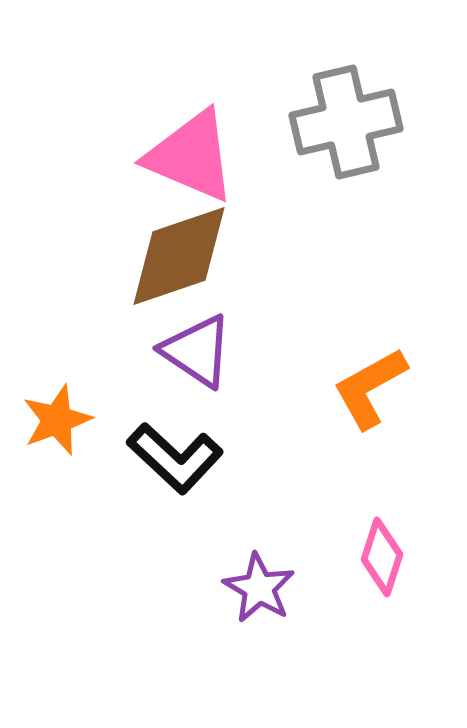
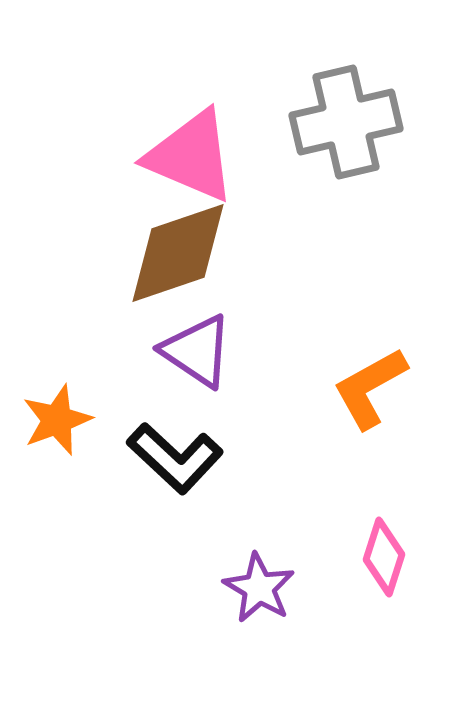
brown diamond: moved 1 px left, 3 px up
pink diamond: moved 2 px right
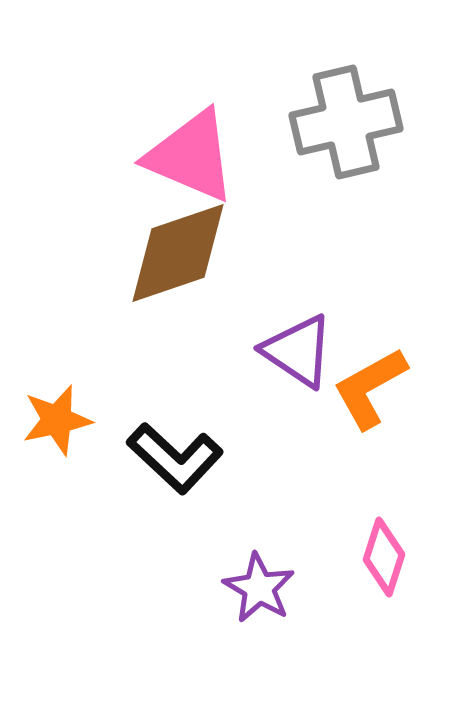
purple triangle: moved 101 px right
orange star: rotated 8 degrees clockwise
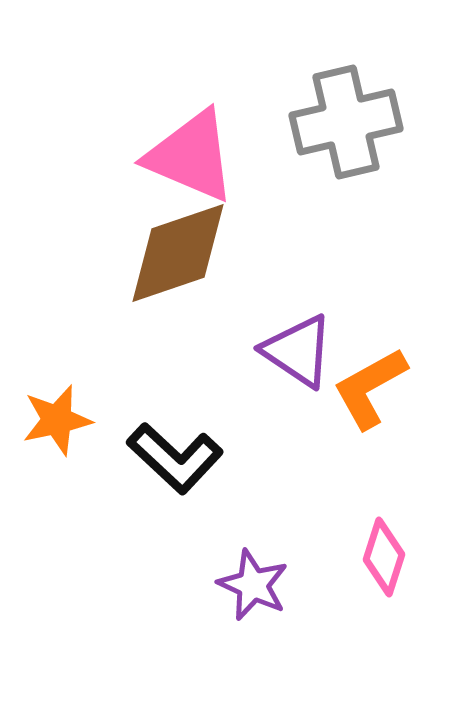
purple star: moved 6 px left, 3 px up; rotated 6 degrees counterclockwise
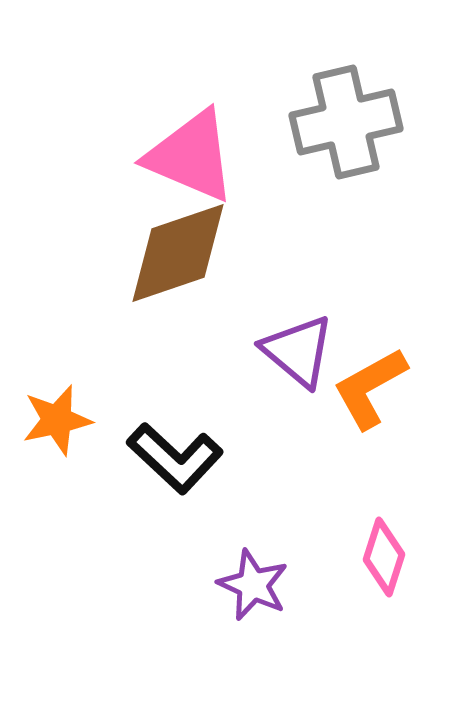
purple triangle: rotated 6 degrees clockwise
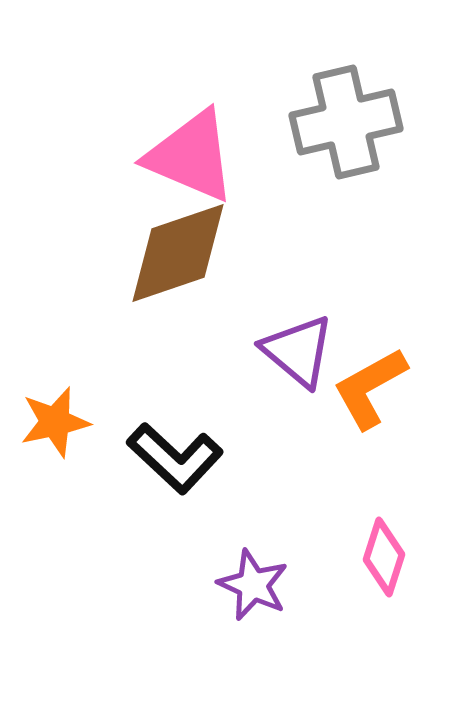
orange star: moved 2 px left, 2 px down
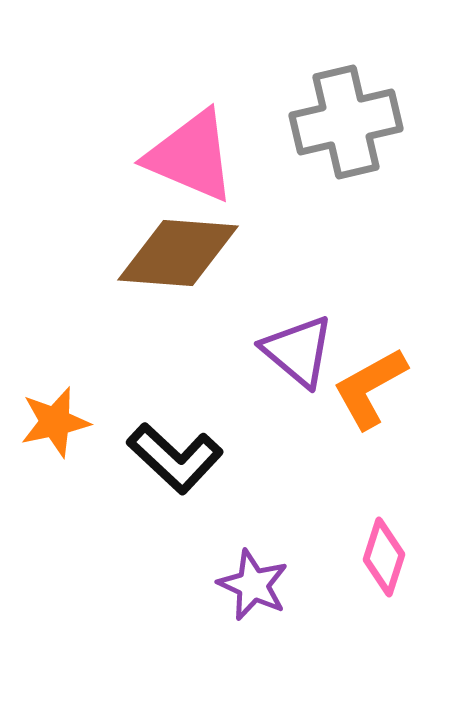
brown diamond: rotated 23 degrees clockwise
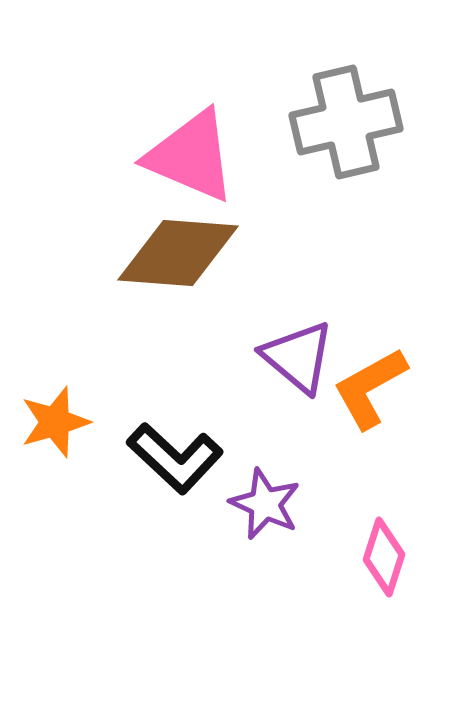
purple triangle: moved 6 px down
orange star: rotated 4 degrees counterclockwise
purple star: moved 12 px right, 81 px up
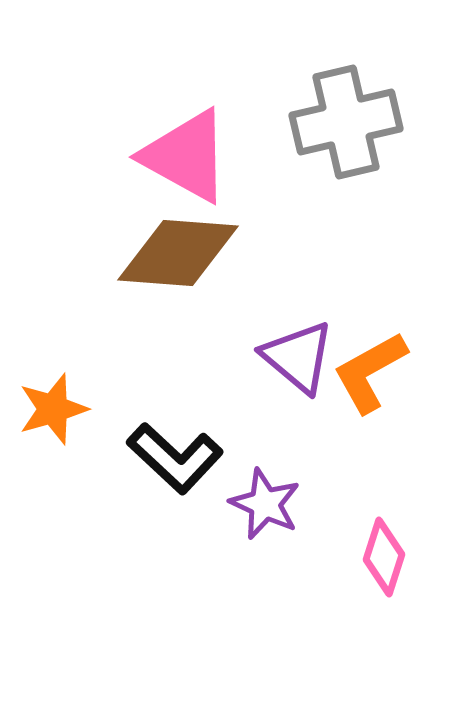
pink triangle: moved 5 px left; rotated 6 degrees clockwise
orange L-shape: moved 16 px up
orange star: moved 2 px left, 13 px up
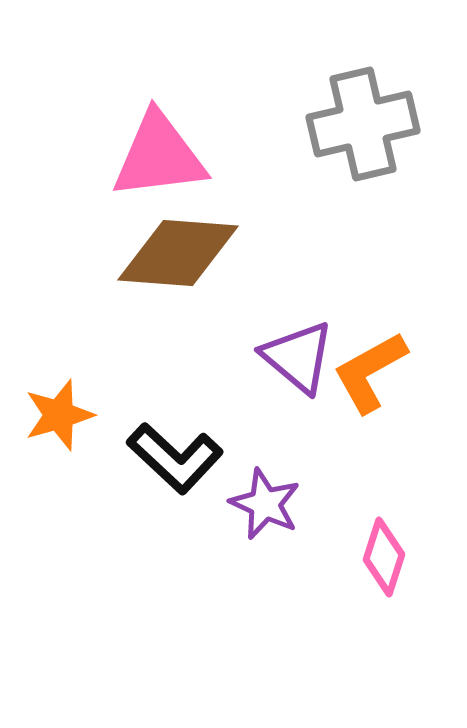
gray cross: moved 17 px right, 2 px down
pink triangle: moved 27 px left; rotated 36 degrees counterclockwise
orange star: moved 6 px right, 6 px down
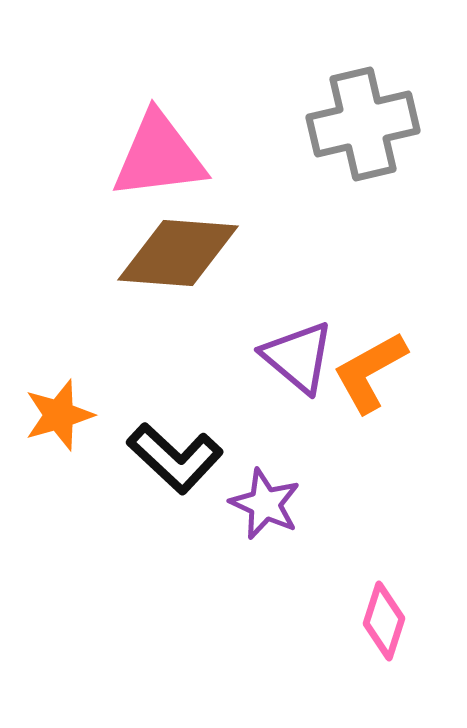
pink diamond: moved 64 px down
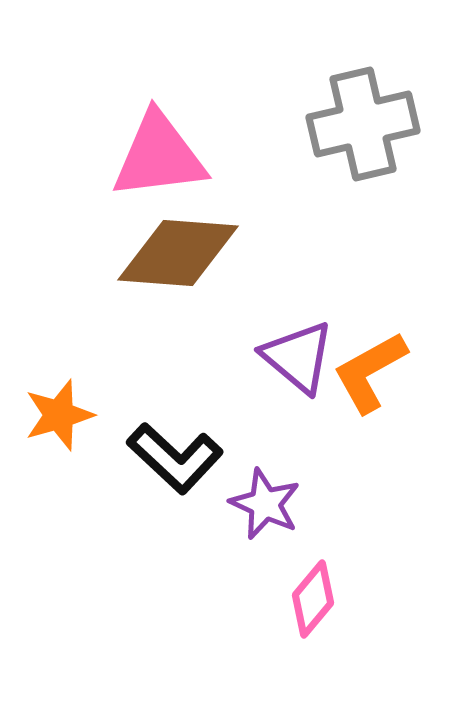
pink diamond: moved 71 px left, 22 px up; rotated 22 degrees clockwise
